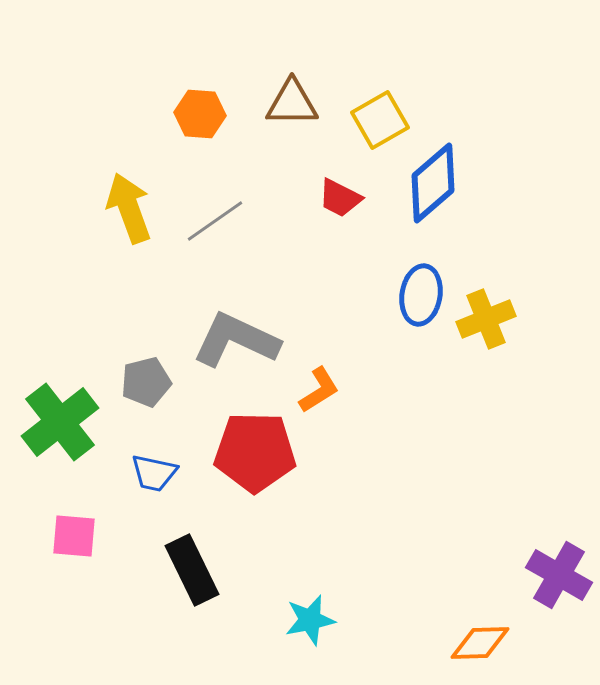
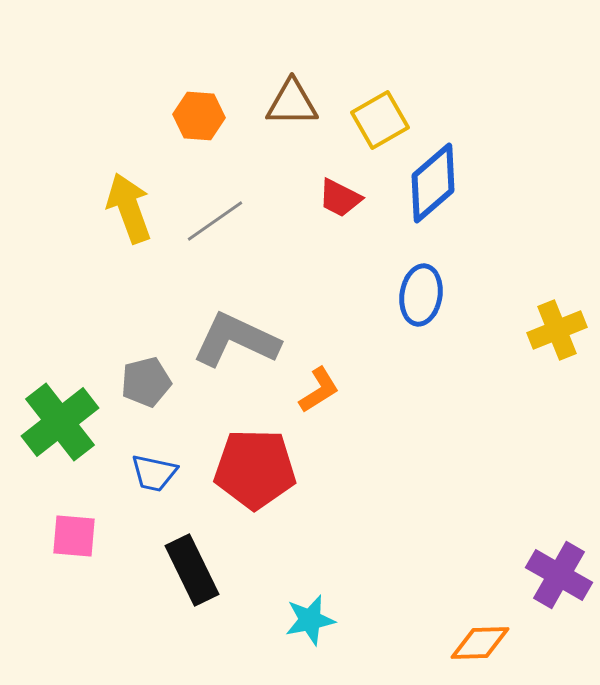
orange hexagon: moved 1 px left, 2 px down
yellow cross: moved 71 px right, 11 px down
red pentagon: moved 17 px down
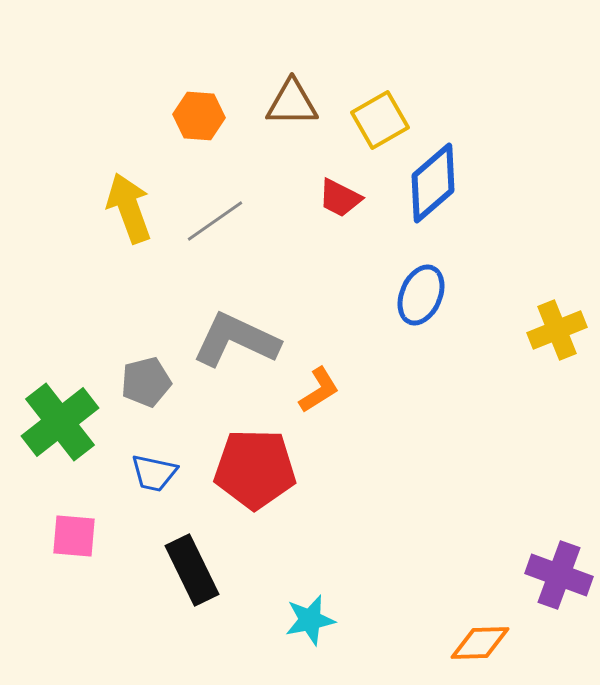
blue ellipse: rotated 14 degrees clockwise
purple cross: rotated 10 degrees counterclockwise
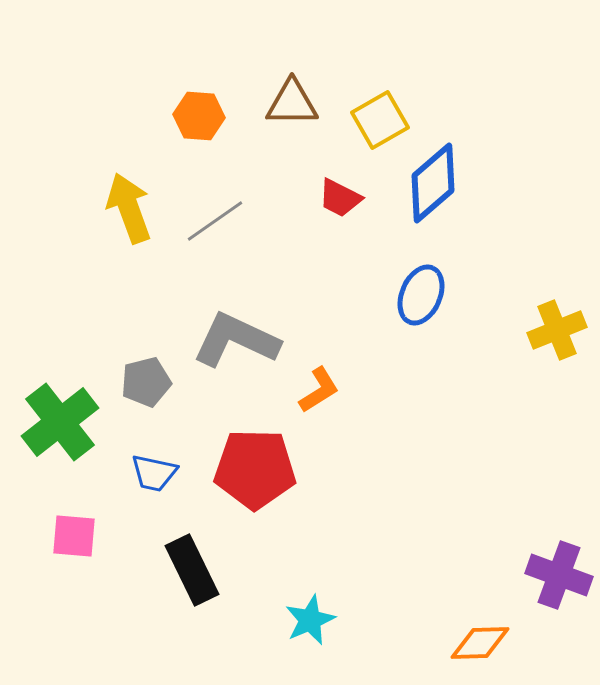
cyan star: rotated 12 degrees counterclockwise
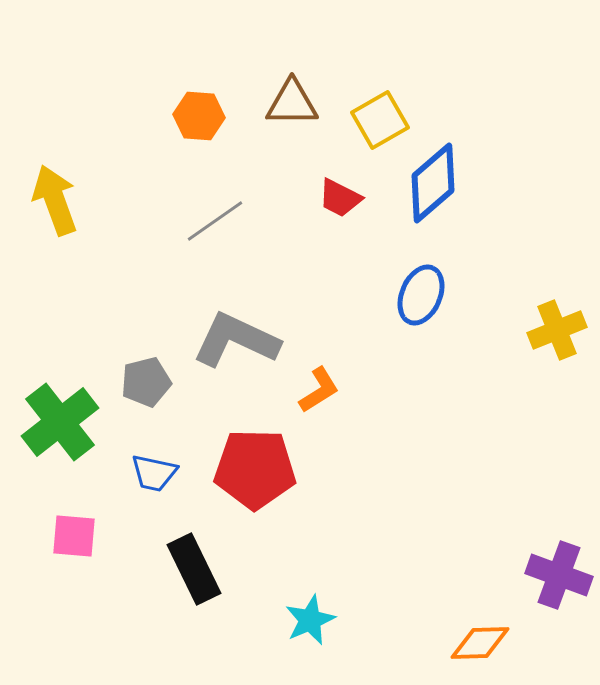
yellow arrow: moved 74 px left, 8 px up
black rectangle: moved 2 px right, 1 px up
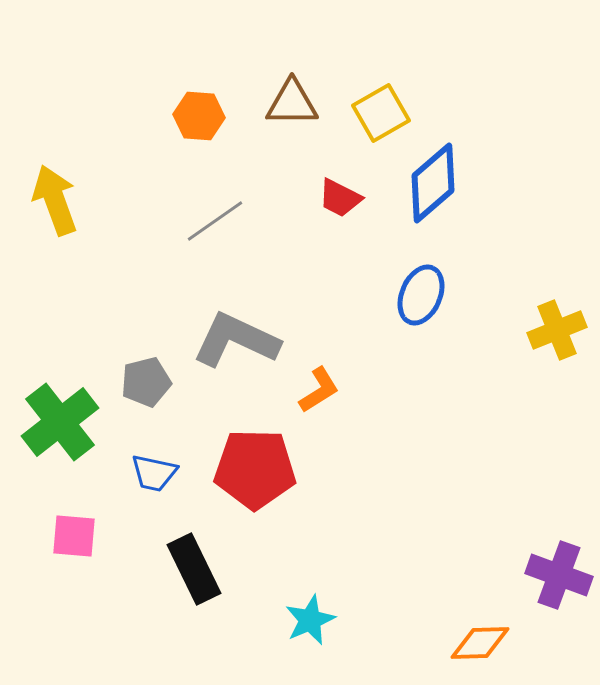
yellow square: moved 1 px right, 7 px up
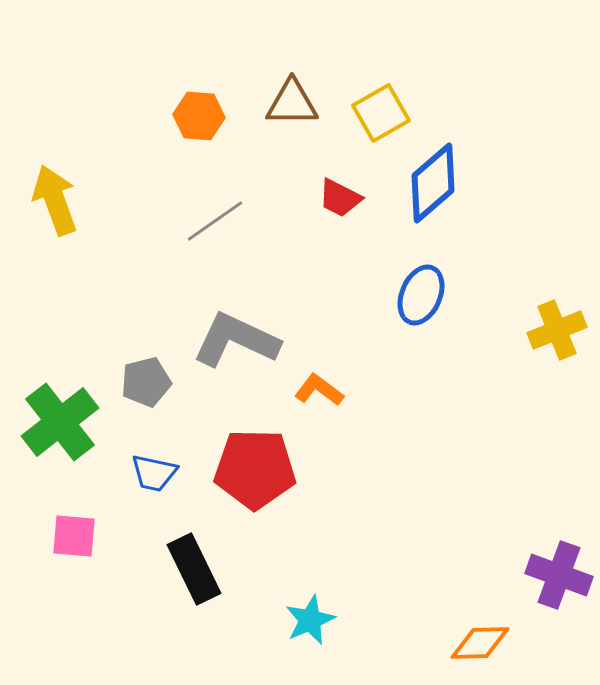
orange L-shape: rotated 111 degrees counterclockwise
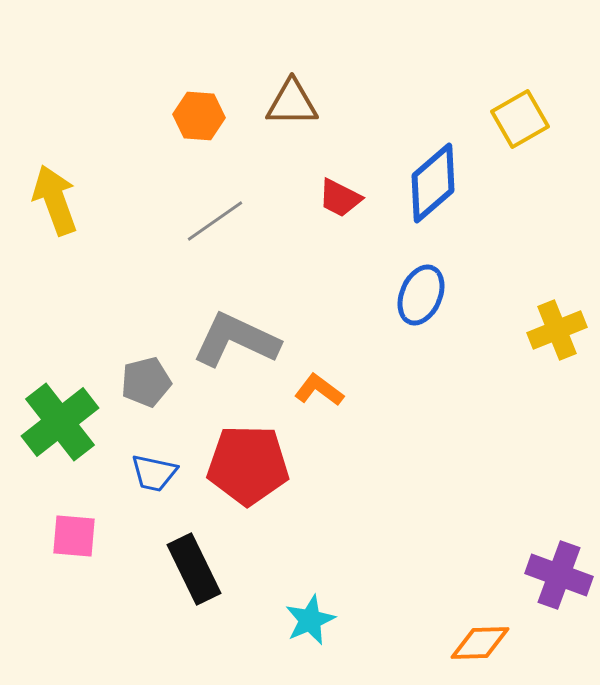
yellow square: moved 139 px right, 6 px down
red pentagon: moved 7 px left, 4 px up
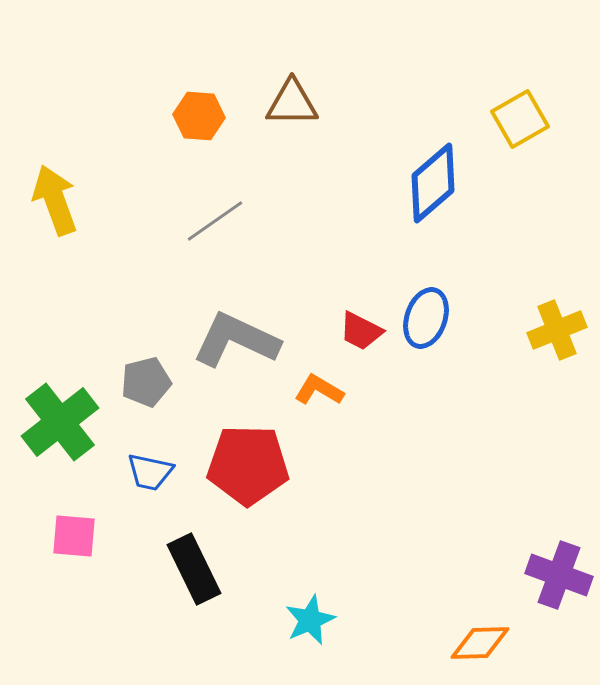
red trapezoid: moved 21 px right, 133 px down
blue ellipse: moved 5 px right, 23 px down; rotated 4 degrees counterclockwise
orange L-shape: rotated 6 degrees counterclockwise
blue trapezoid: moved 4 px left, 1 px up
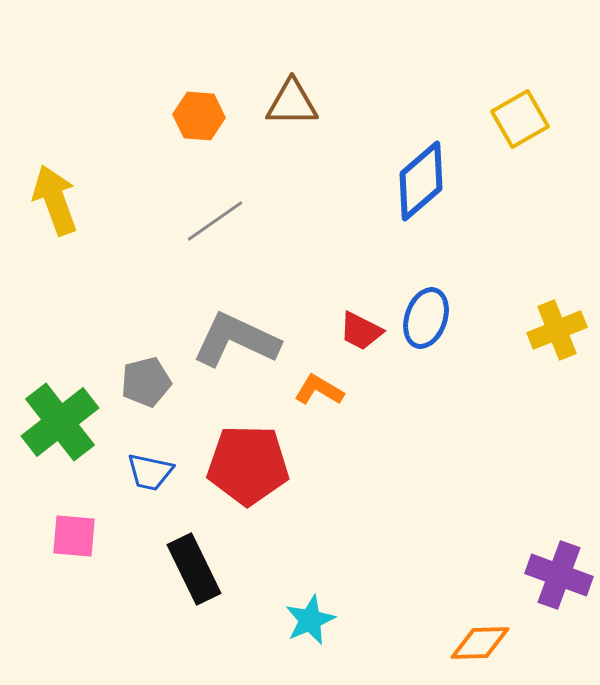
blue diamond: moved 12 px left, 2 px up
